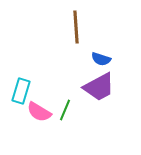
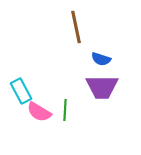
brown line: rotated 8 degrees counterclockwise
purple trapezoid: moved 3 px right; rotated 28 degrees clockwise
cyan rectangle: rotated 45 degrees counterclockwise
green line: rotated 20 degrees counterclockwise
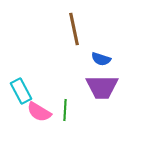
brown line: moved 2 px left, 2 px down
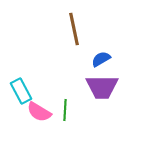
blue semicircle: rotated 132 degrees clockwise
